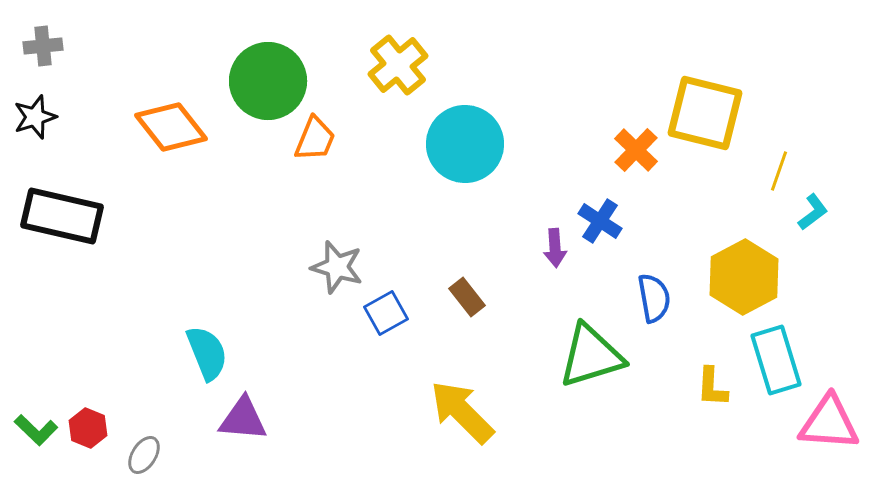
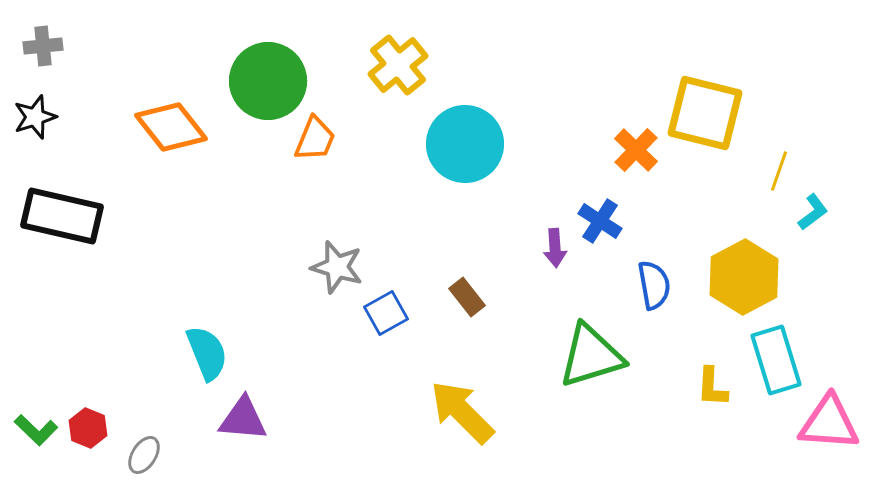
blue semicircle: moved 13 px up
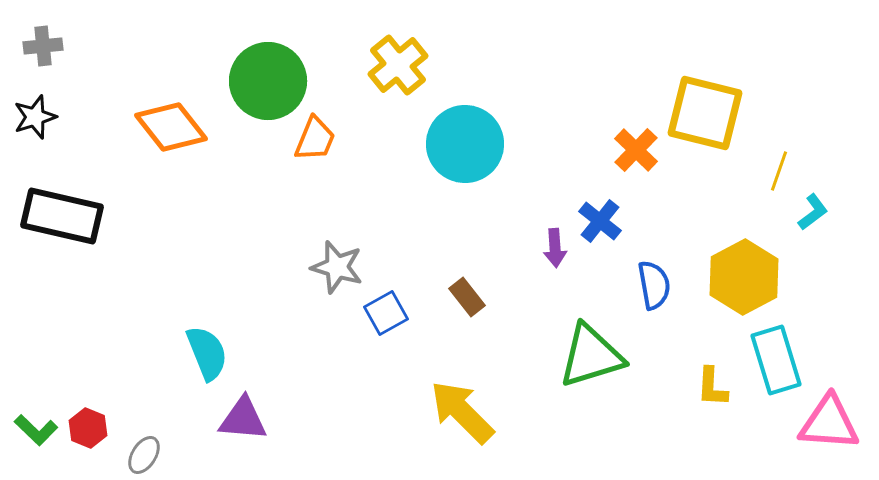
blue cross: rotated 6 degrees clockwise
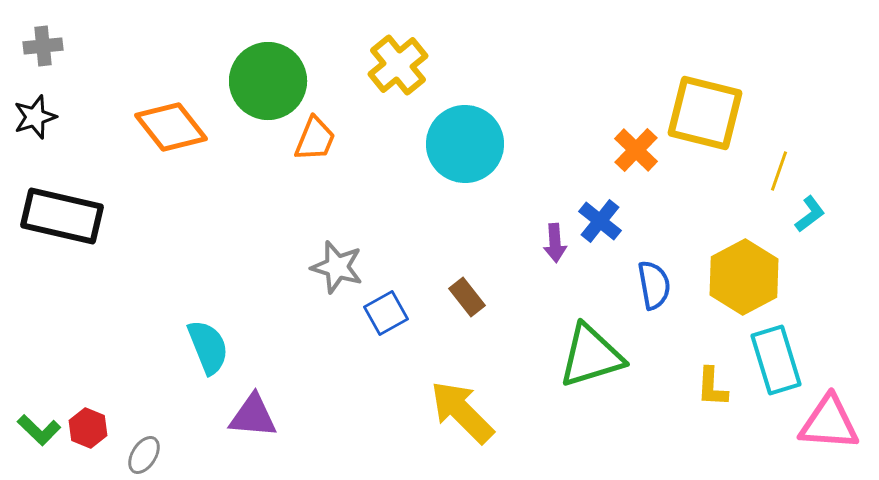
cyan L-shape: moved 3 px left, 2 px down
purple arrow: moved 5 px up
cyan semicircle: moved 1 px right, 6 px up
purple triangle: moved 10 px right, 3 px up
green L-shape: moved 3 px right
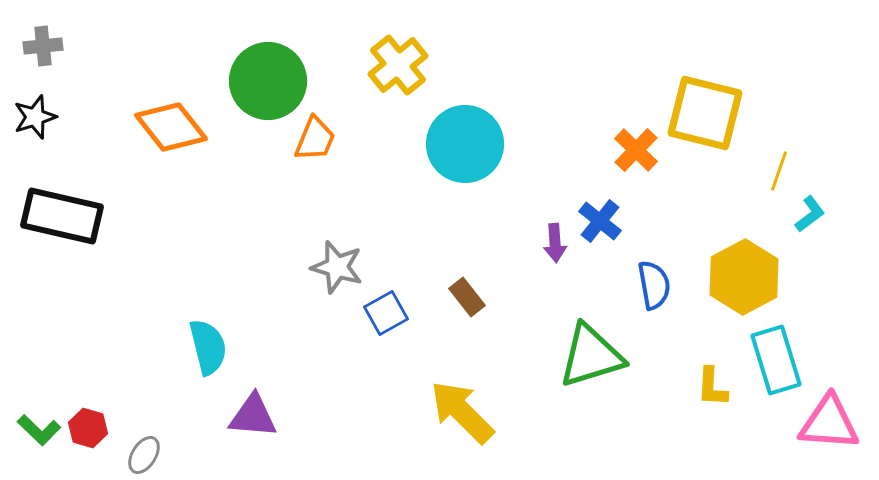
cyan semicircle: rotated 8 degrees clockwise
red hexagon: rotated 6 degrees counterclockwise
